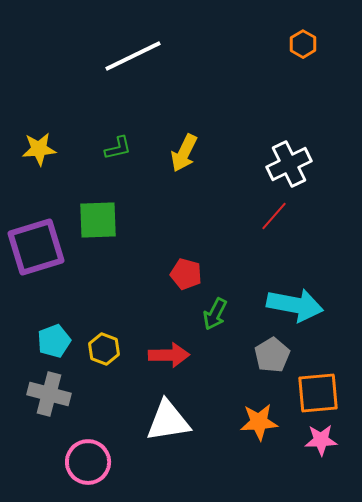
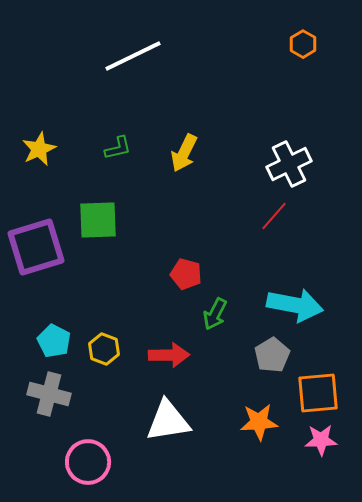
yellow star: rotated 20 degrees counterclockwise
cyan pentagon: rotated 24 degrees counterclockwise
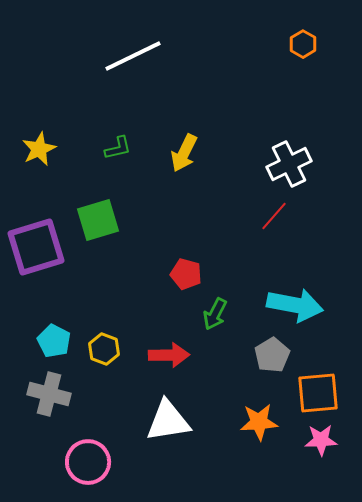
green square: rotated 15 degrees counterclockwise
